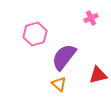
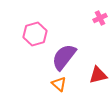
pink cross: moved 9 px right
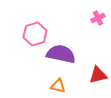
pink cross: moved 2 px left
purple semicircle: moved 3 px left, 3 px up; rotated 64 degrees clockwise
orange triangle: moved 1 px left, 2 px down; rotated 28 degrees counterclockwise
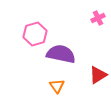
red triangle: rotated 18 degrees counterclockwise
orange triangle: moved 1 px left; rotated 42 degrees clockwise
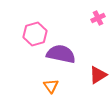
orange triangle: moved 6 px left
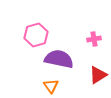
pink cross: moved 4 px left, 21 px down; rotated 16 degrees clockwise
pink hexagon: moved 1 px right, 1 px down
purple semicircle: moved 2 px left, 5 px down
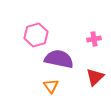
red triangle: moved 3 px left, 2 px down; rotated 12 degrees counterclockwise
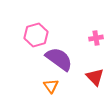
pink cross: moved 2 px right, 1 px up
purple semicircle: rotated 24 degrees clockwise
red triangle: rotated 30 degrees counterclockwise
